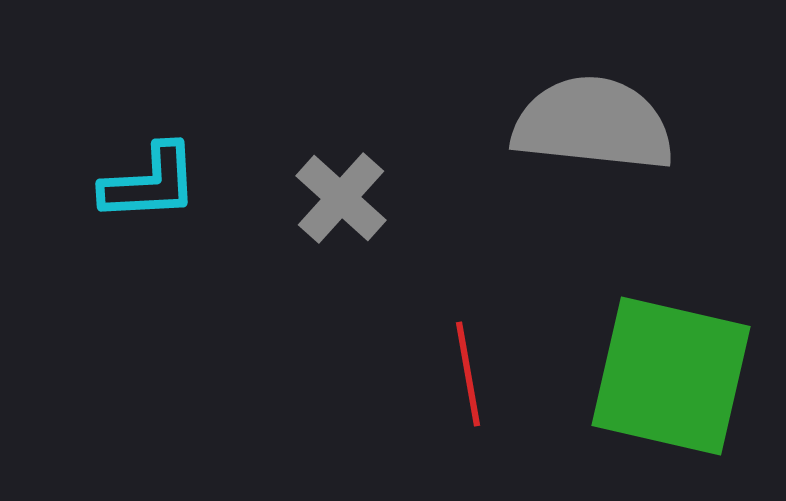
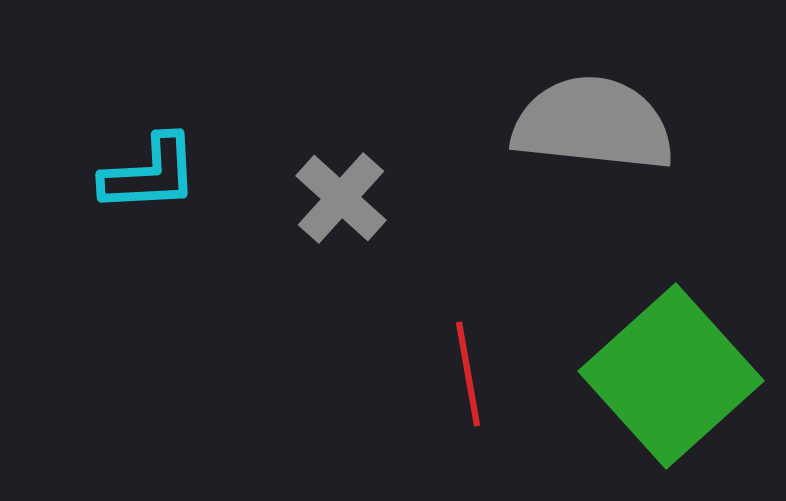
cyan L-shape: moved 9 px up
green square: rotated 35 degrees clockwise
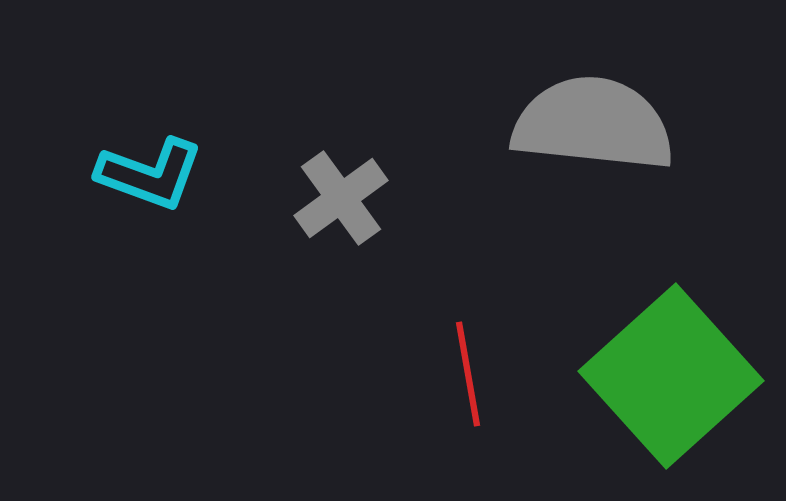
cyan L-shape: rotated 23 degrees clockwise
gray cross: rotated 12 degrees clockwise
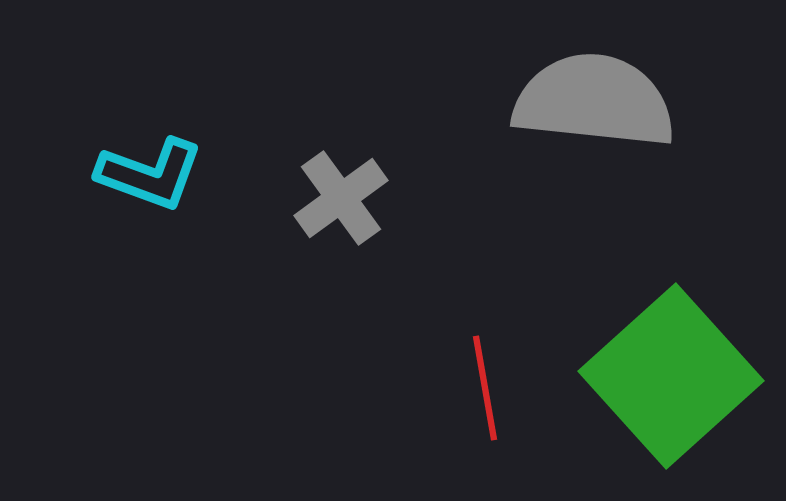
gray semicircle: moved 1 px right, 23 px up
red line: moved 17 px right, 14 px down
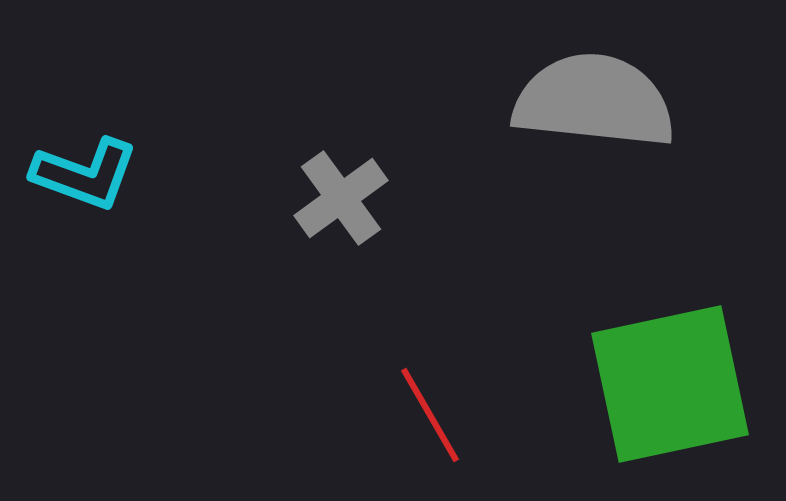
cyan L-shape: moved 65 px left
green square: moved 1 px left, 8 px down; rotated 30 degrees clockwise
red line: moved 55 px left, 27 px down; rotated 20 degrees counterclockwise
